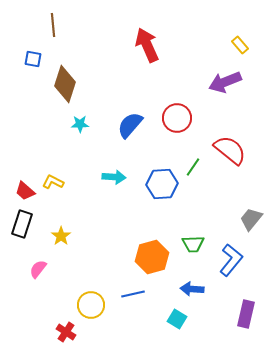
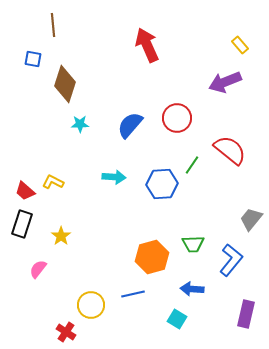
green line: moved 1 px left, 2 px up
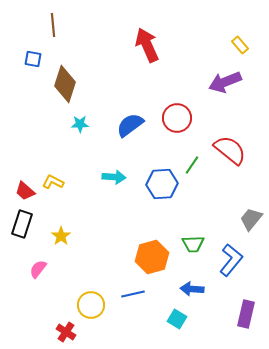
blue semicircle: rotated 12 degrees clockwise
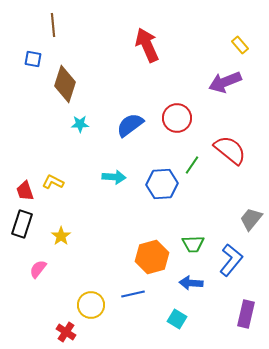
red trapezoid: rotated 30 degrees clockwise
blue arrow: moved 1 px left, 6 px up
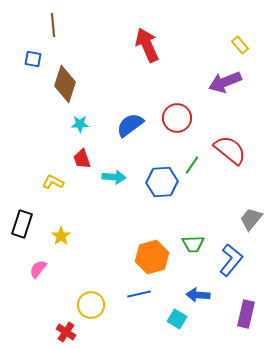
blue hexagon: moved 2 px up
red trapezoid: moved 57 px right, 32 px up
blue arrow: moved 7 px right, 12 px down
blue line: moved 6 px right
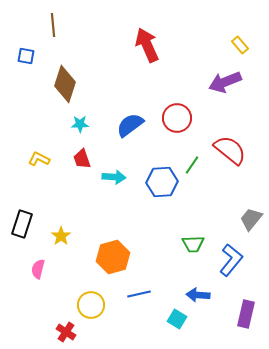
blue square: moved 7 px left, 3 px up
yellow L-shape: moved 14 px left, 23 px up
orange hexagon: moved 39 px left
pink semicircle: rotated 24 degrees counterclockwise
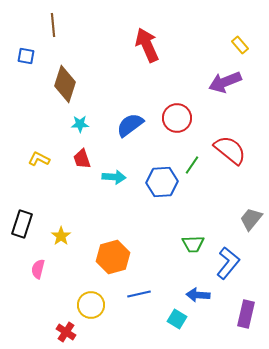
blue L-shape: moved 3 px left, 3 px down
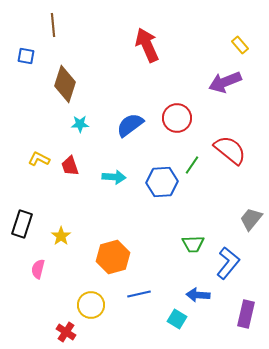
red trapezoid: moved 12 px left, 7 px down
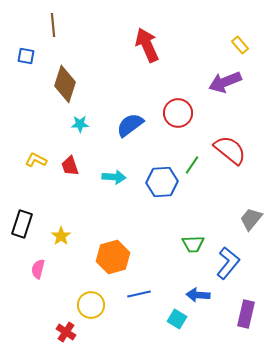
red circle: moved 1 px right, 5 px up
yellow L-shape: moved 3 px left, 1 px down
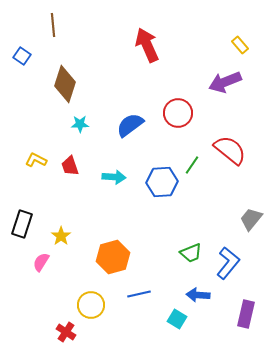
blue square: moved 4 px left; rotated 24 degrees clockwise
green trapezoid: moved 2 px left, 9 px down; rotated 20 degrees counterclockwise
pink semicircle: moved 3 px right, 7 px up; rotated 18 degrees clockwise
